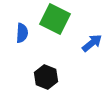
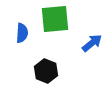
green square: rotated 32 degrees counterclockwise
black hexagon: moved 6 px up
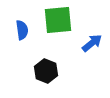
green square: moved 3 px right, 1 px down
blue semicircle: moved 3 px up; rotated 12 degrees counterclockwise
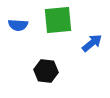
blue semicircle: moved 4 px left, 5 px up; rotated 102 degrees clockwise
black hexagon: rotated 15 degrees counterclockwise
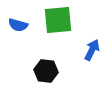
blue semicircle: rotated 12 degrees clockwise
blue arrow: moved 7 px down; rotated 25 degrees counterclockwise
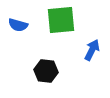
green square: moved 3 px right
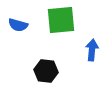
blue arrow: rotated 20 degrees counterclockwise
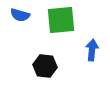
blue semicircle: moved 2 px right, 10 px up
black hexagon: moved 1 px left, 5 px up
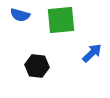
blue arrow: moved 3 px down; rotated 40 degrees clockwise
black hexagon: moved 8 px left
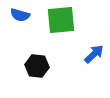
blue arrow: moved 2 px right, 1 px down
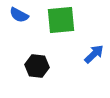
blue semicircle: moved 1 px left; rotated 12 degrees clockwise
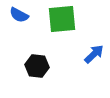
green square: moved 1 px right, 1 px up
